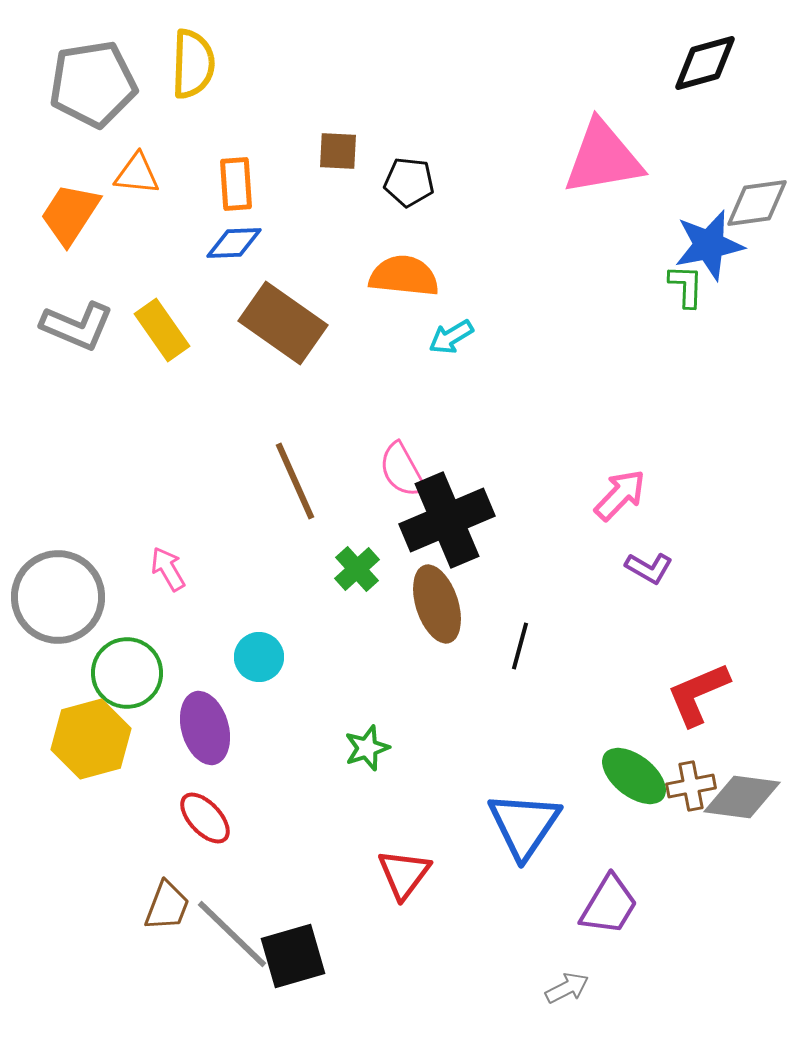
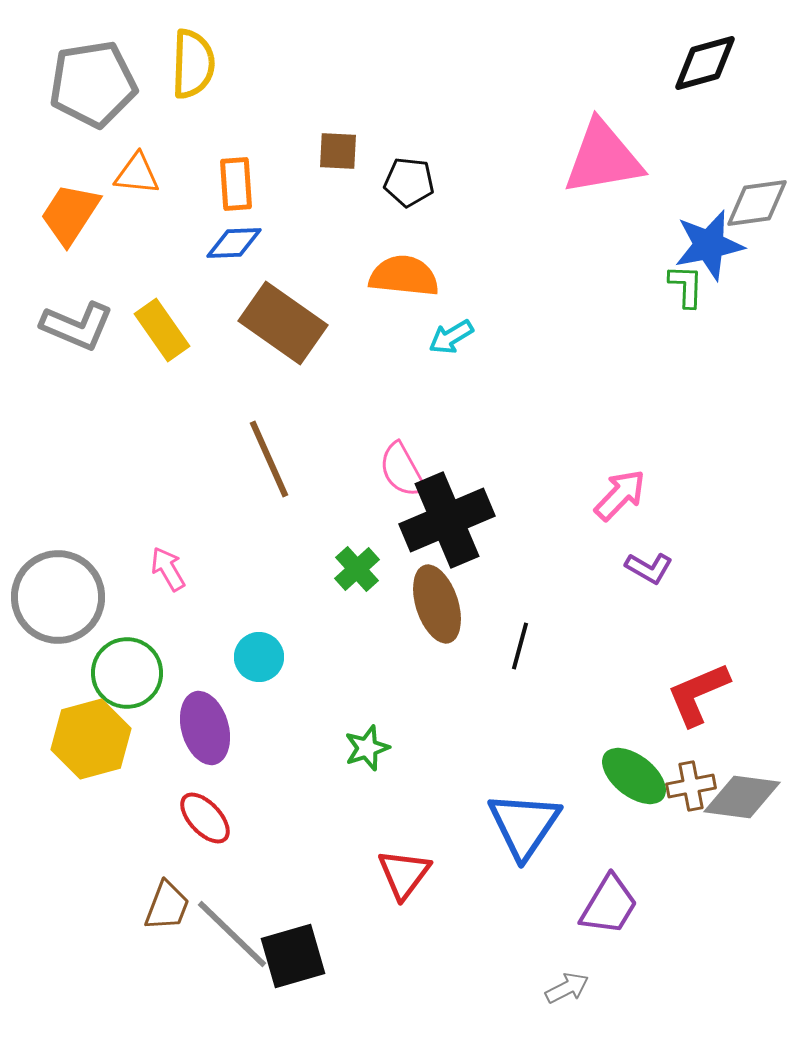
brown line at (295, 481): moved 26 px left, 22 px up
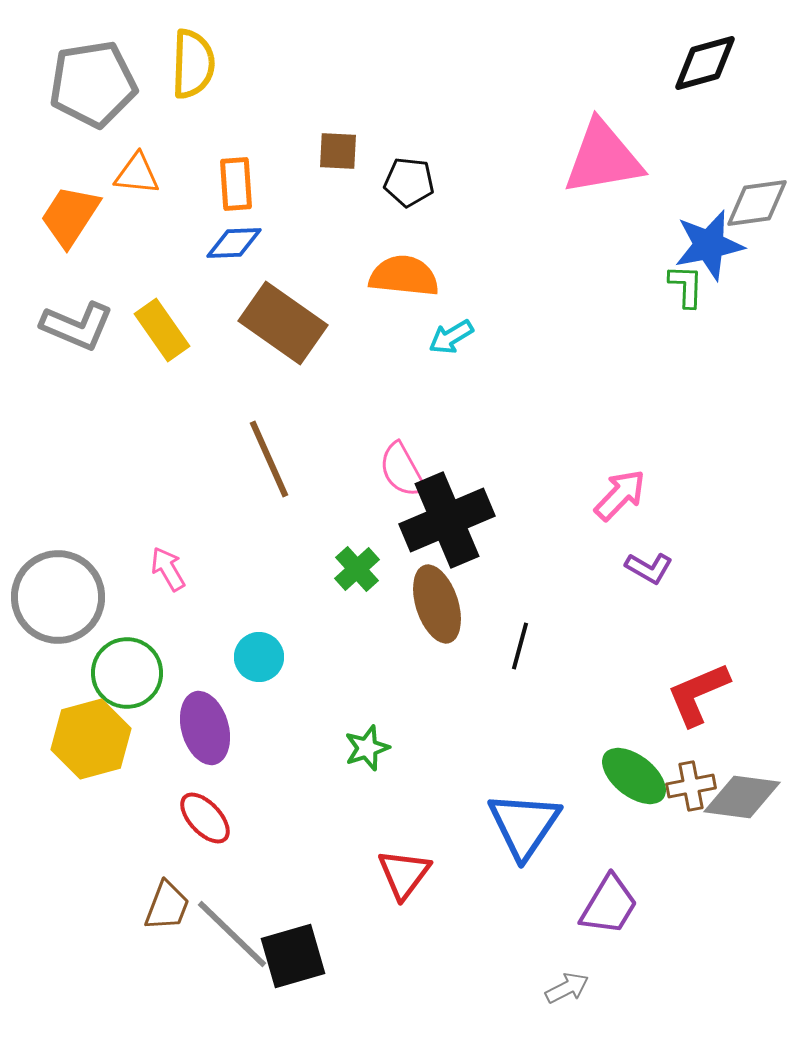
orange trapezoid at (70, 214): moved 2 px down
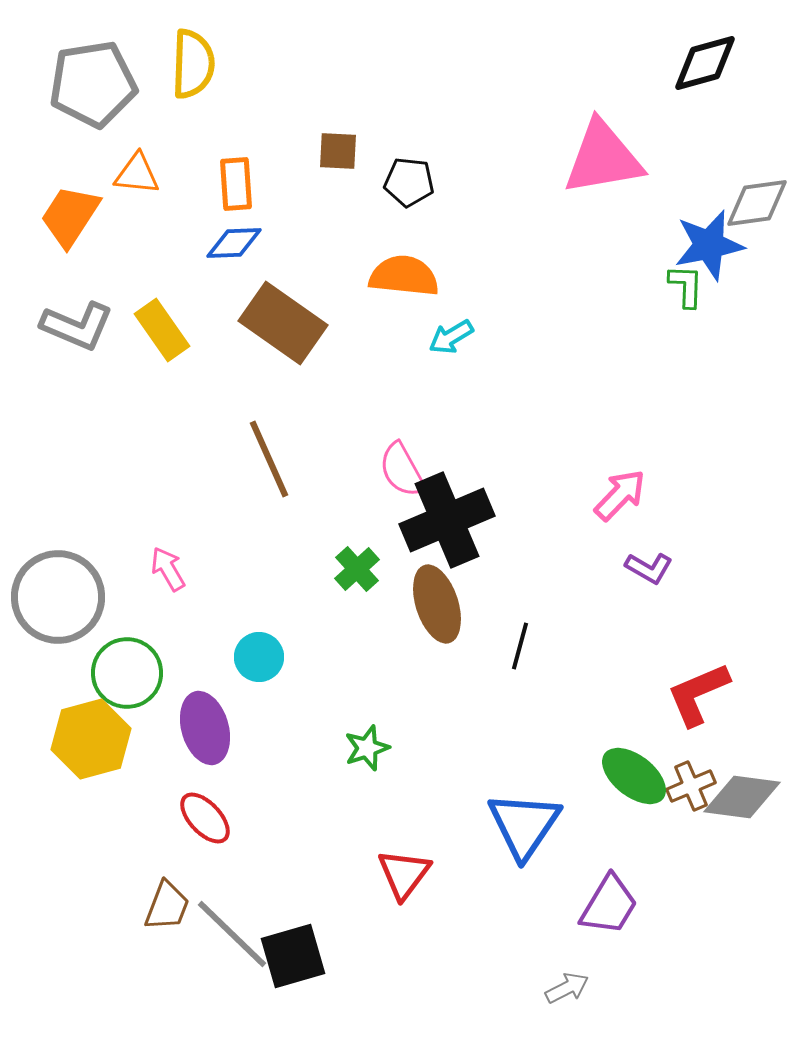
brown cross at (691, 786): rotated 12 degrees counterclockwise
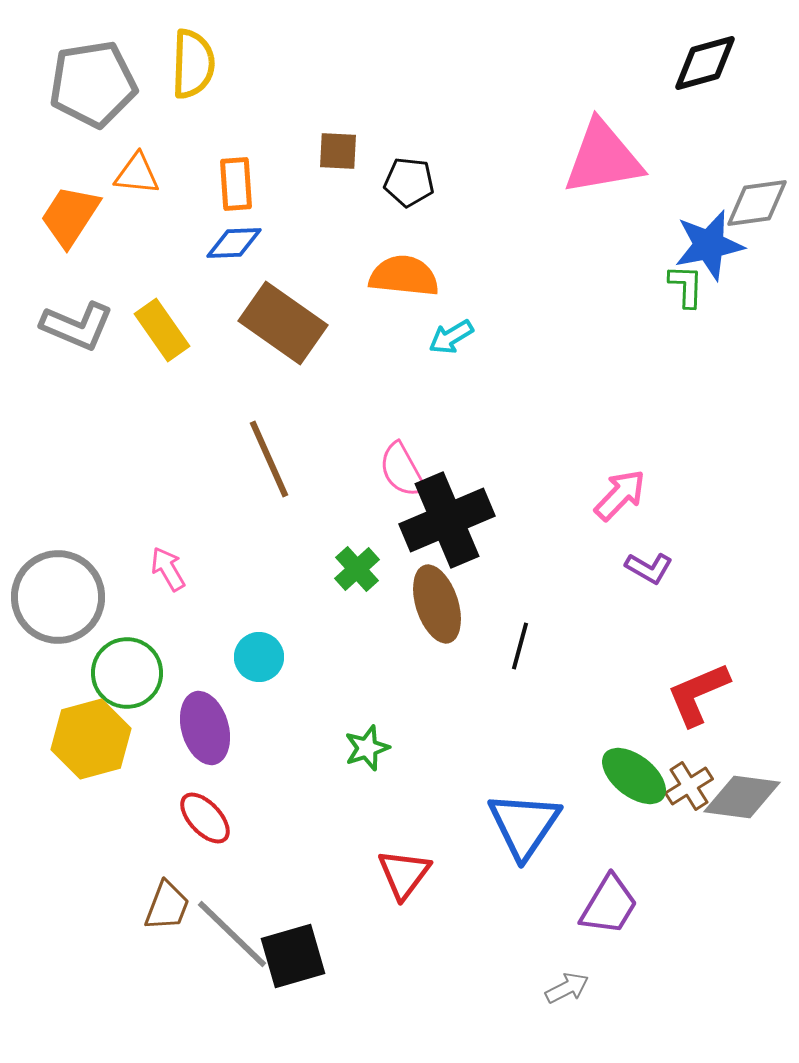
brown cross at (691, 786): moved 2 px left; rotated 9 degrees counterclockwise
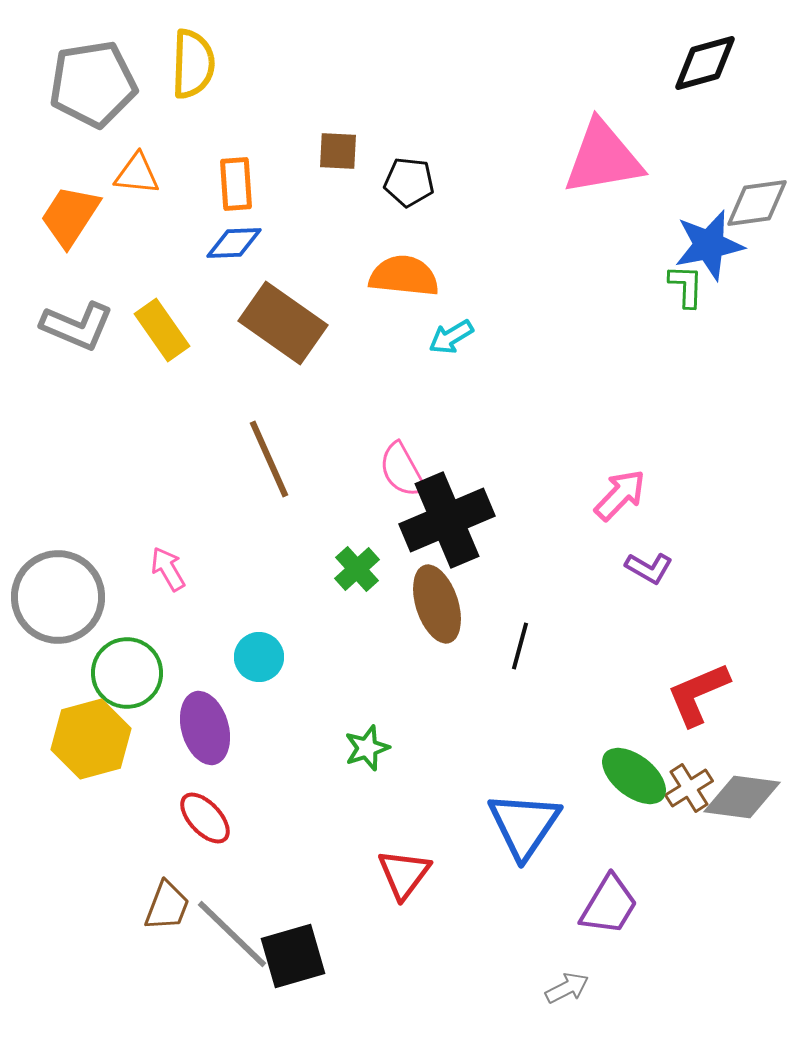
brown cross at (689, 786): moved 2 px down
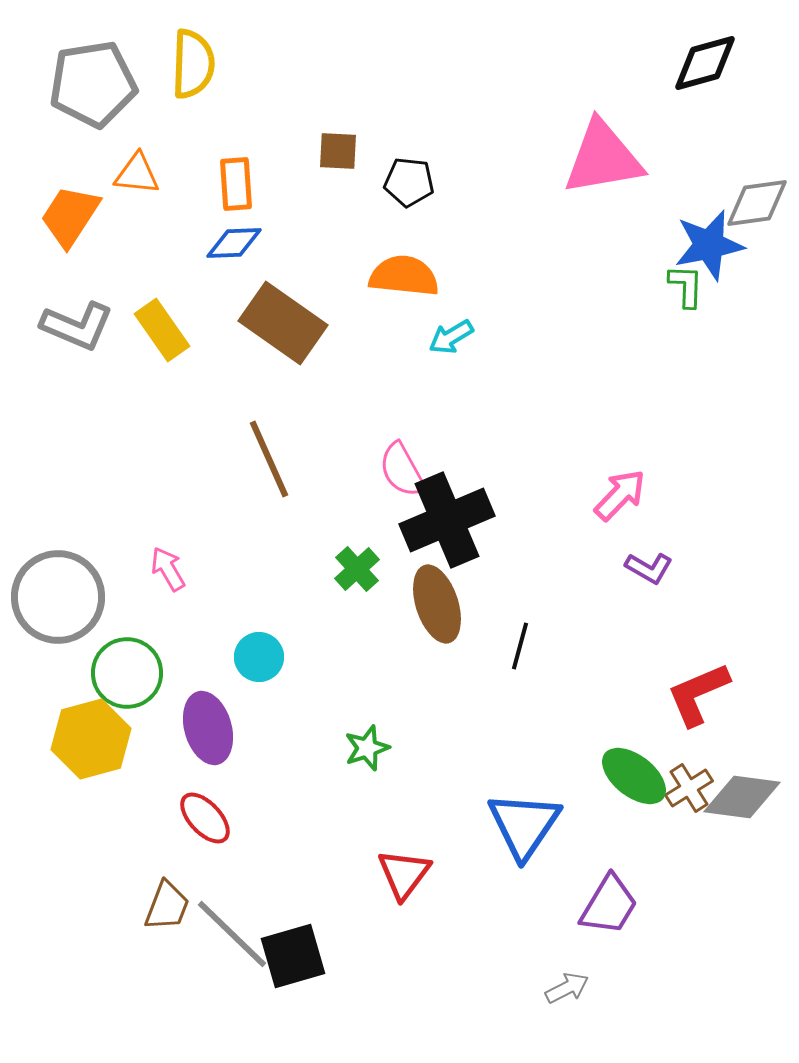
purple ellipse at (205, 728): moved 3 px right
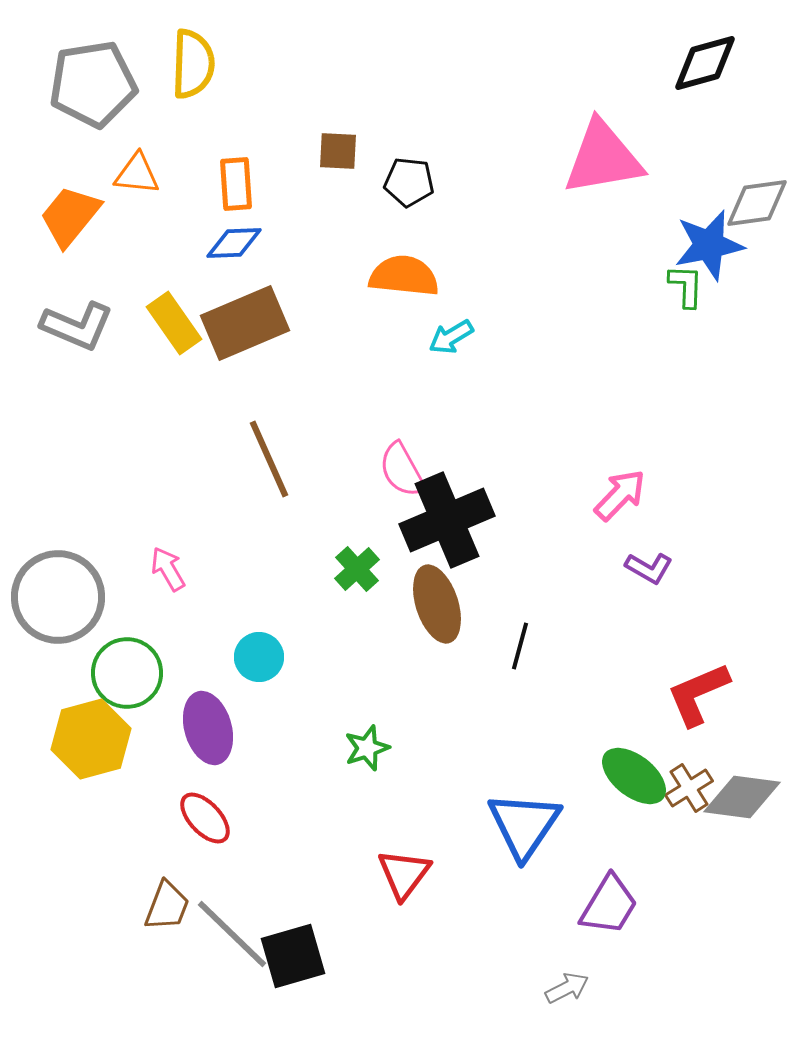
orange trapezoid at (70, 216): rotated 6 degrees clockwise
brown rectangle at (283, 323): moved 38 px left; rotated 58 degrees counterclockwise
yellow rectangle at (162, 330): moved 12 px right, 7 px up
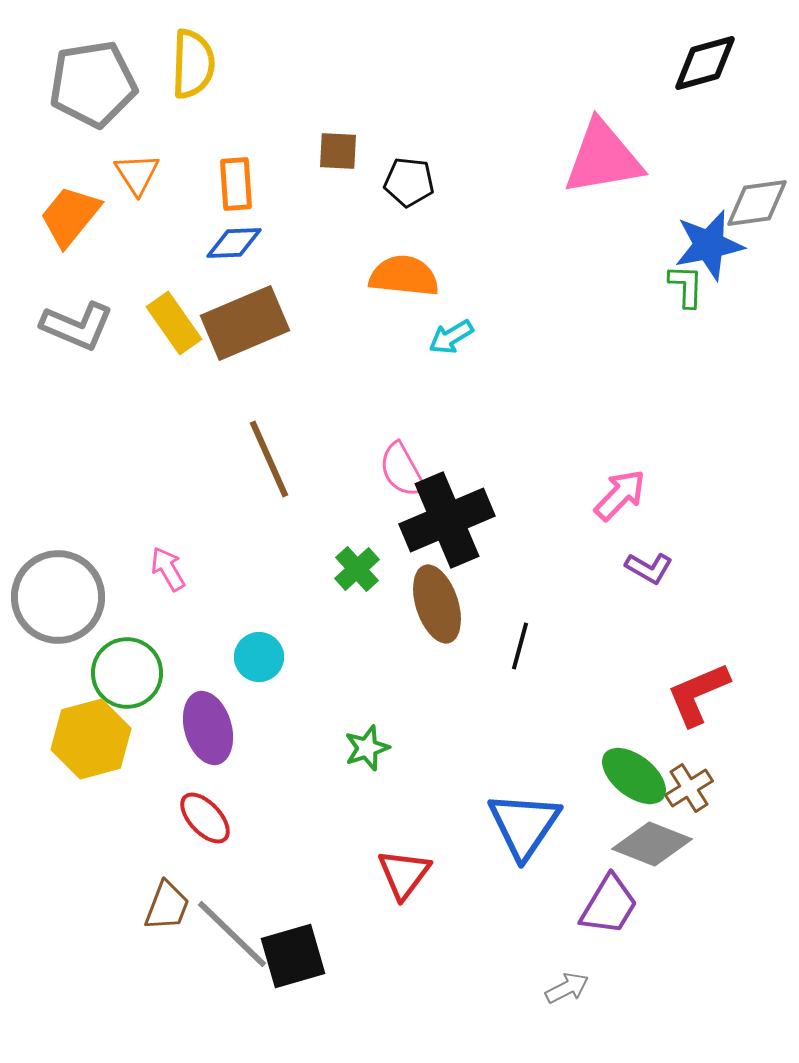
orange triangle at (137, 174): rotated 51 degrees clockwise
gray diamond at (742, 797): moved 90 px left, 47 px down; rotated 14 degrees clockwise
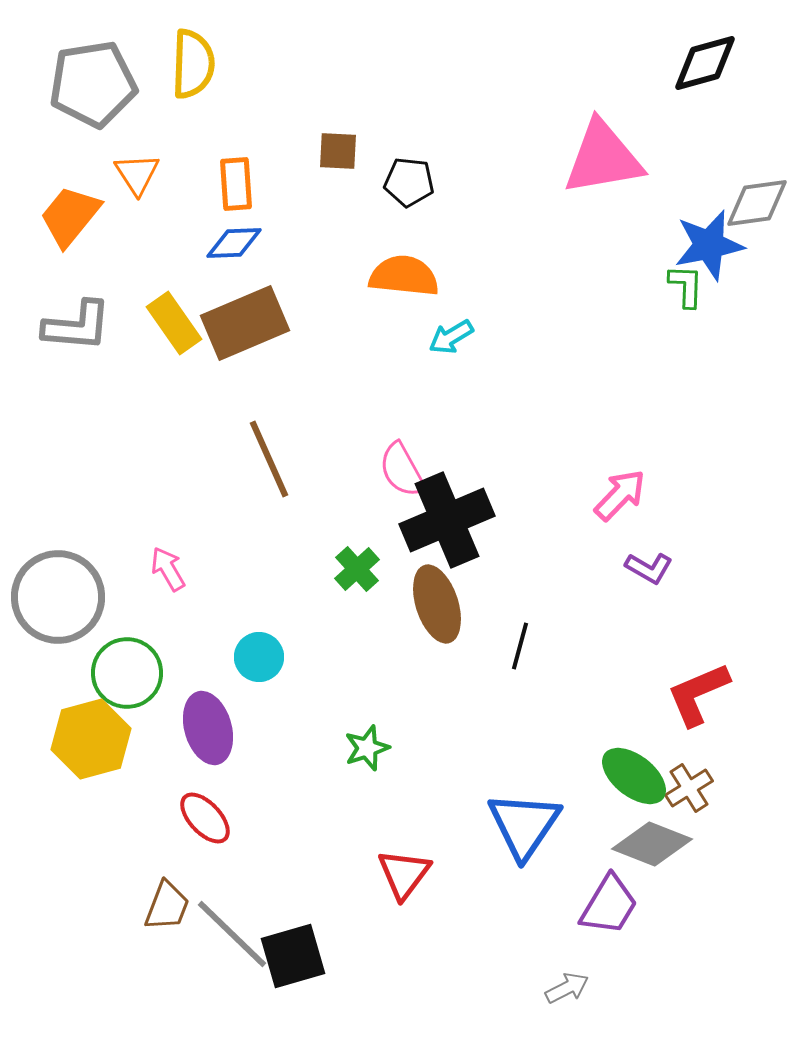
gray L-shape at (77, 326): rotated 18 degrees counterclockwise
